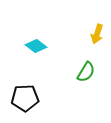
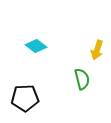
yellow arrow: moved 16 px down
green semicircle: moved 4 px left, 7 px down; rotated 45 degrees counterclockwise
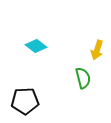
green semicircle: moved 1 px right, 1 px up
black pentagon: moved 3 px down
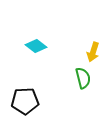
yellow arrow: moved 4 px left, 2 px down
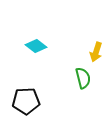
yellow arrow: moved 3 px right
black pentagon: moved 1 px right
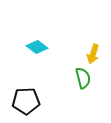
cyan diamond: moved 1 px right, 1 px down
yellow arrow: moved 3 px left, 2 px down
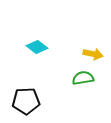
yellow arrow: rotated 96 degrees counterclockwise
green semicircle: rotated 85 degrees counterclockwise
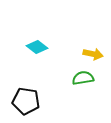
black pentagon: rotated 12 degrees clockwise
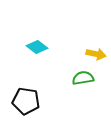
yellow arrow: moved 3 px right
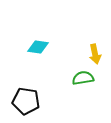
cyan diamond: moved 1 px right; rotated 30 degrees counterclockwise
yellow arrow: moved 1 px left; rotated 66 degrees clockwise
